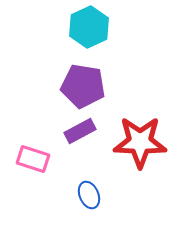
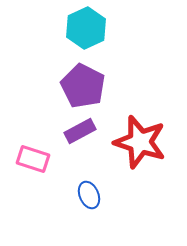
cyan hexagon: moved 3 px left, 1 px down
purple pentagon: rotated 18 degrees clockwise
red star: rotated 16 degrees clockwise
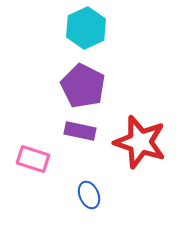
purple rectangle: rotated 40 degrees clockwise
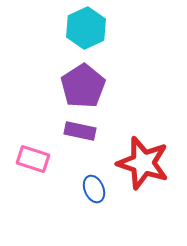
purple pentagon: rotated 12 degrees clockwise
red star: moved 3 px right, 21 px down
blue ellipse: moved 5 px right, 6 px up
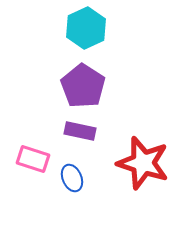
purple pentagon: rotated 6 degrees counterclockwise
blue ellipse: moved 22 px left, 11 px up
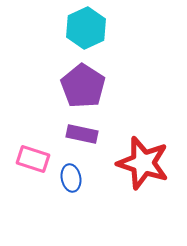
purple rectangle: moved 2 px right, 3 px down
blue ellipse: moved 1 px left; rotated 12 degrees clockwise
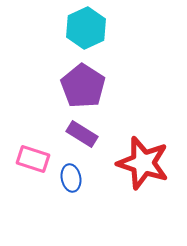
purple rectangle: rotated 20 degrees clockwise
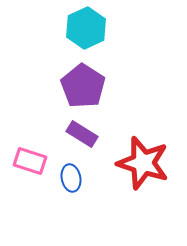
pink rectangle: moved 3 px left, 2 px down
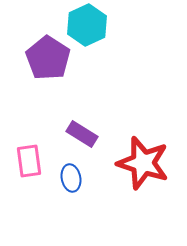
cyan hexagon: moved 1 px right, 3 px up
purple pentagon: moved 35 px left, 28 px up
pink rectangle: moved 1 px left; rotated 64 degrees clockwise
